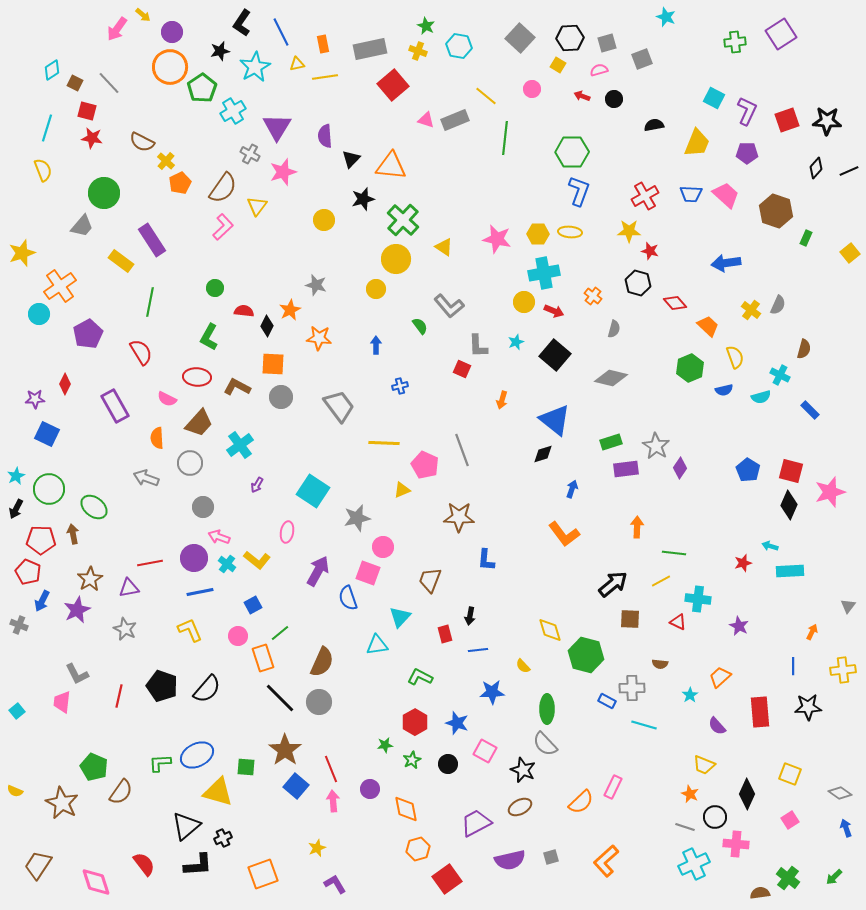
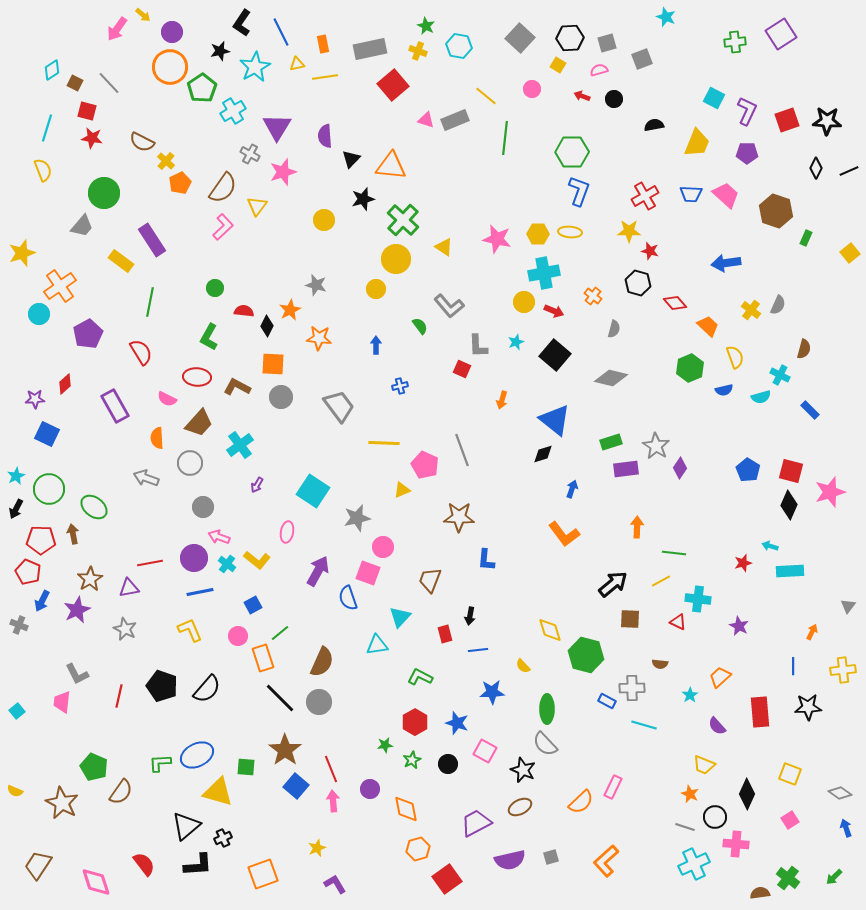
black diamond at (816, 168): rotated 15 degrees counterclockwise
red diamond at (65, 384): rotated 20 degrees clockwise
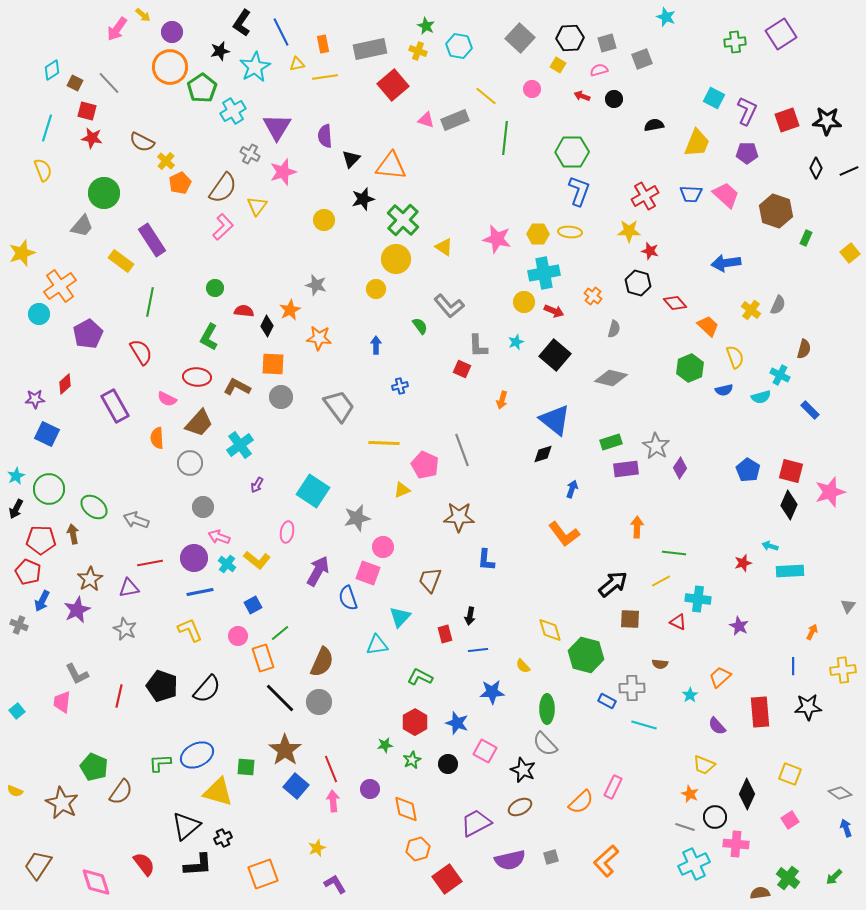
gray arrow at (146, 478): moved 10 px left, 42 px down
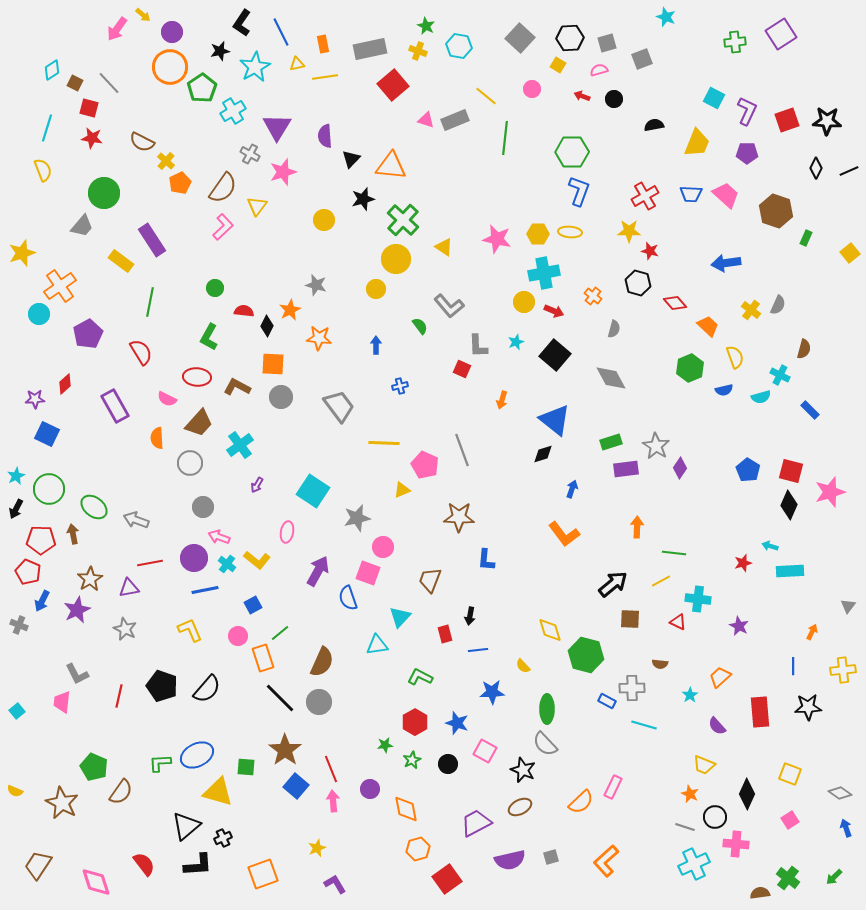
red square at (87, 111): moved 2 px right, 3 px up
gray diamond at (611, 378): rotated 48 degrees clockwise
blue line at (200, 592): moved 5 px right, 2 px up
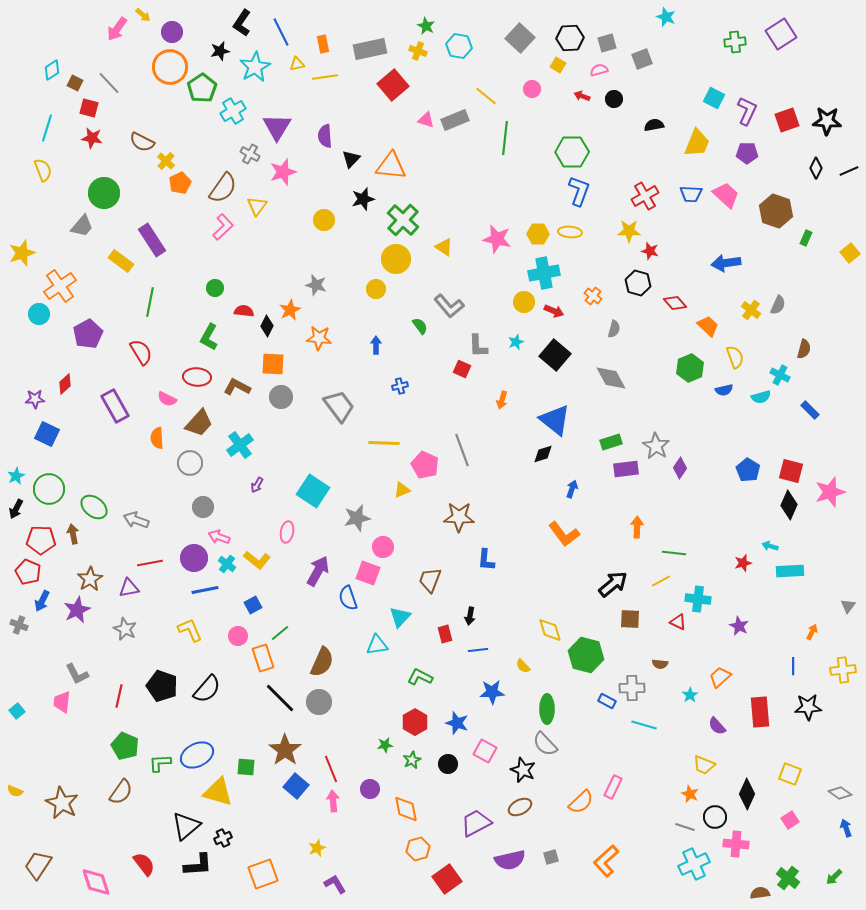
green pentagon at (94, 767): moved 31 px right, 21 px up
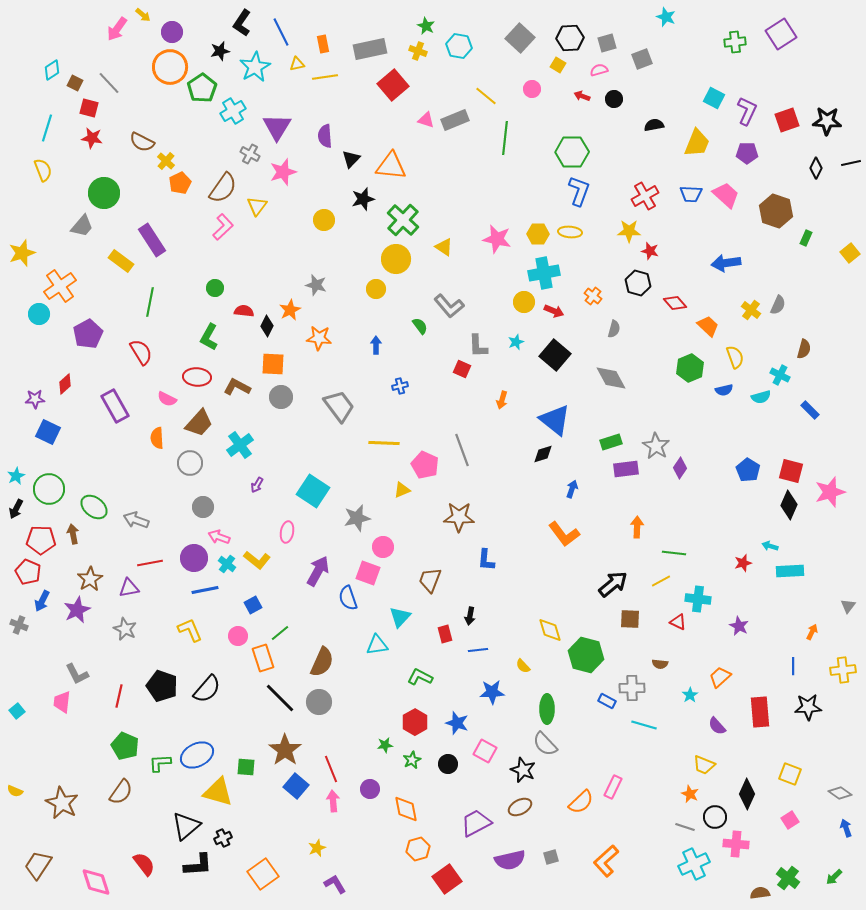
black line at (849, 171): moved 2 px right, 8 px up; rotated 12 degrees clockwise
blue square at (47, 434): moved 1 px right, 2 px up
orange square at (263, 874): rotated 16 degrees counterclockwise
